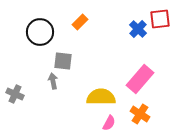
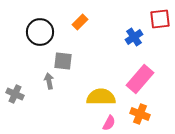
blue cross: moved 4 px left, 8 px down; rotated 12 degrees clockwise
gray arrow: moved 4 px left
orange cross: rotated 12 degrees counterclockwise
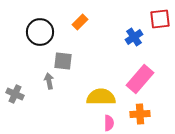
orange cross: rotated 24 degrees counterclockwise
pink semicircle: rotated 28 degrees counterclockwise
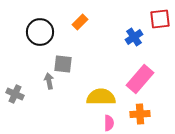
gray square: moved 3 px down
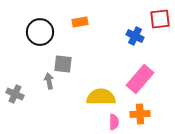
orange rectangle: rotated 35 degrees clockwise
blue cross: moved 1 px right, 1 px up; rotated 30 degrees counterclockwise
pink semicircle: moved 5 px right, 1 px up
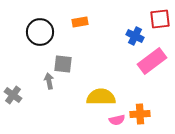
pink rectangle: moved 12 px right, 18 px up; rotated 12 degrees clockwise
gray cross: moved 2 px left, 1 px down; rotated 12 degrees clockwise
pink semicircle: moved 3 px right, 2 px up; rotated 77 degrees clockwise
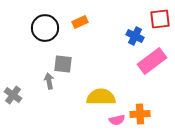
orange rectangle: rotated 14 degrees counterclockwise
black circle: moved 5 px right, 4 px up
